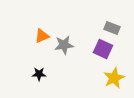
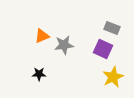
yellow star: moved 1 px left, 1 px up
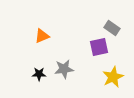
gray rectangle: rotated 14 degrees clockwise
gray star: moved 24 px down
purple square: moved 4 px left, 2 px up; rotated 36 degrees counterclockwise
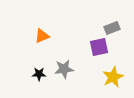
gray rectangle: rotated 56 degrees counterclockwise
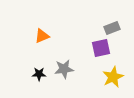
purple square: moved 2 px right, 1 px down
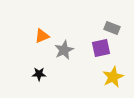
gray rectangle: rotated 42 degrees clockwise
gray star: moved 19 px up; rotated 18 degrees counterclockwise
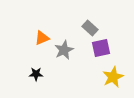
gray rectangle: moved 22 px left; rotated 21 degrees clockwise
orange triangle: moved 2 px down
black star: moved 3 px left
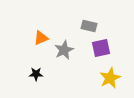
gray rectangle: moved 1 px left, 2 px up; rotated 28 degrees counterclockwise
orange triangle: moved 1 px left
yellow star: moved 3 px left, 1 px down
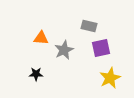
orange triangle: rotated 28 degrees clockwise
